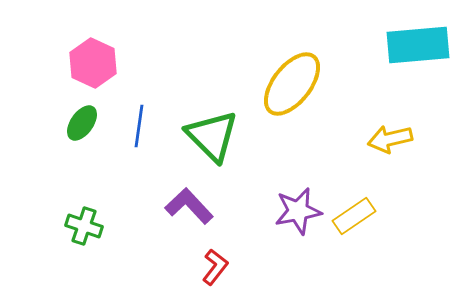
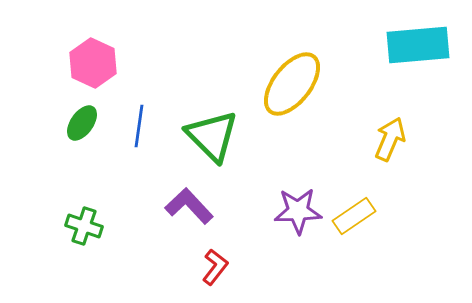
yellow arrow: rotated 126 degrees clockwise
purple star: rotated 9 degrees clockwise
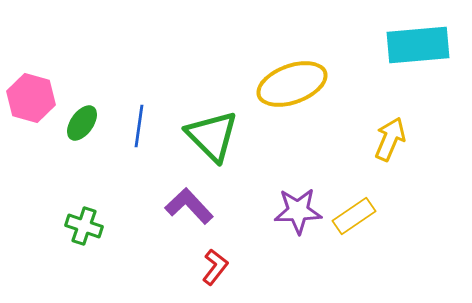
pink hexagon: moved 62 px left, 35 px down; rotated 9 degrees counterclockwise
yellow ellipse: rotated 32 degrees clockwise
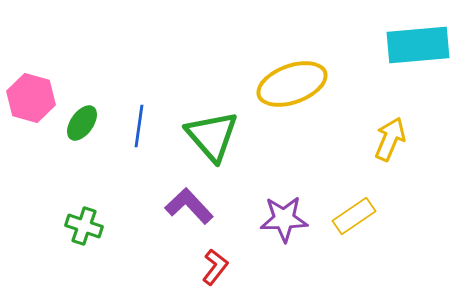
green triangle: rotated 4 degrees clockwise
purple star: moved 14 px left, 8 px down
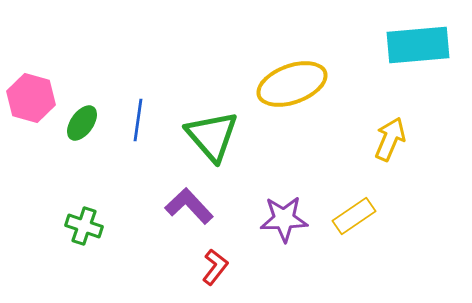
blue line: moved 1 px left, 6 px up
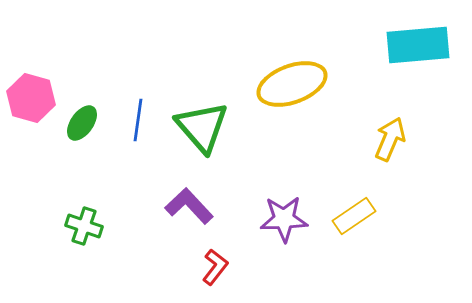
green triangle: moved 10 px left, 9 px up
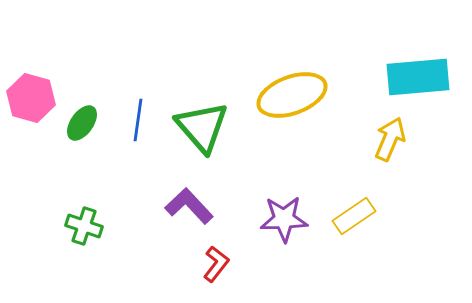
cyan rectangle: moved 32 px down
yellow ellipse: moved 11 px down
red L-shape: moved 1 px right, 3 px up
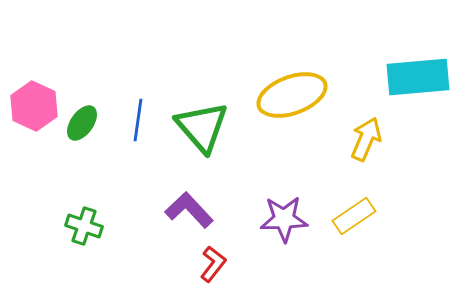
pink hexagon: moved 3 px right, 8 px down; rotated 9 degrees clockwise
yellow arrow: moved 24 px left
purple L-shape: moved 4 px down
red L-shape: moved 3 px left
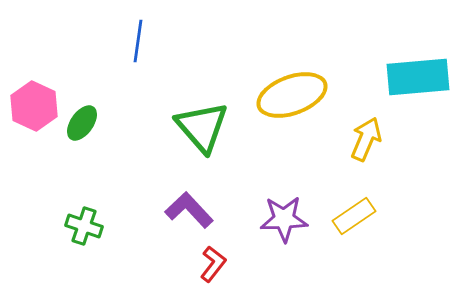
blue line: moved 79 px up
